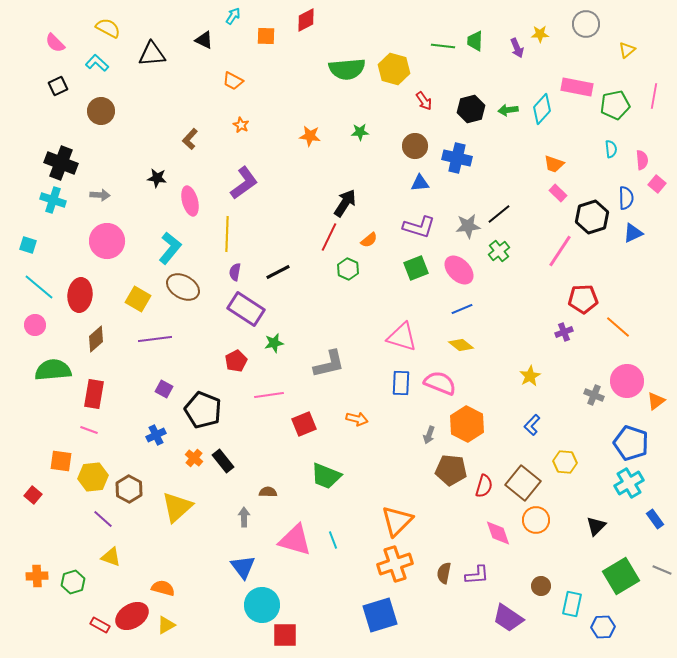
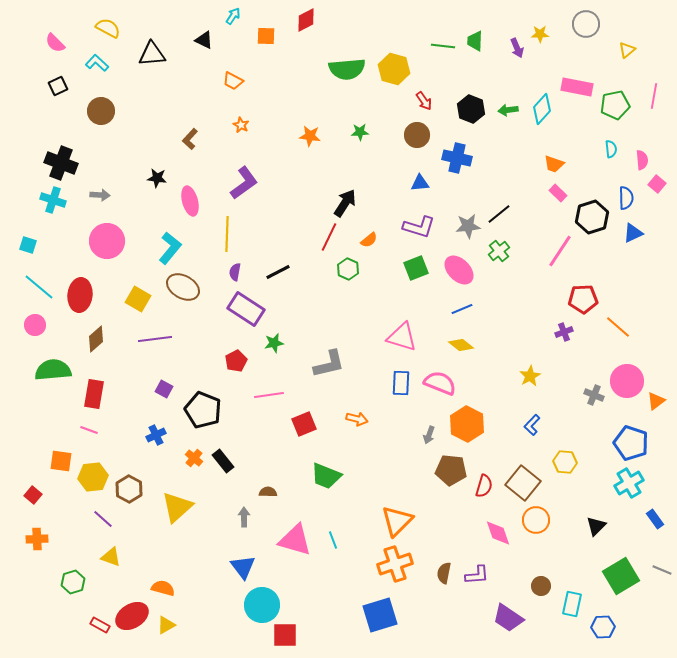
black hexagon at (471, 109): rotated 24 degrees counterclockwise
brown circle at (415, 146): moved 2 px right, 11 px up
orange cross at (37, 576): moved 37 px up
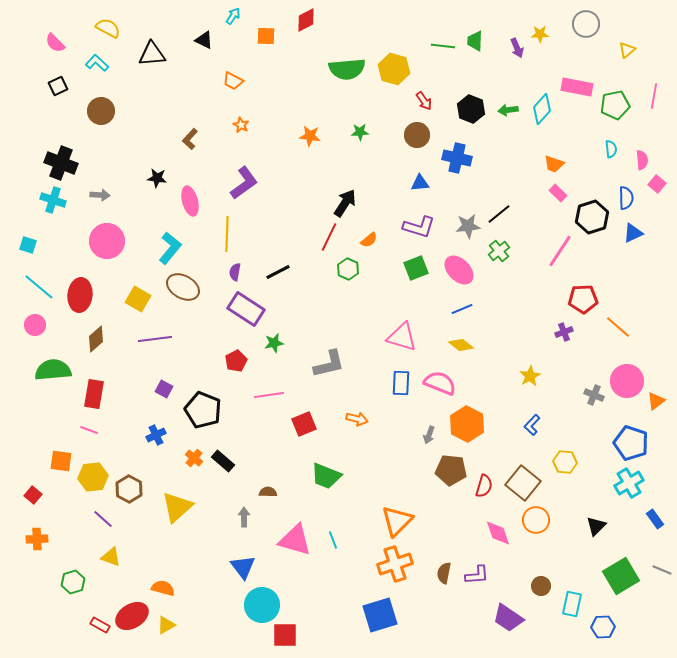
black rectangle at (223, 461): rotated 10 degrees counterclockwise
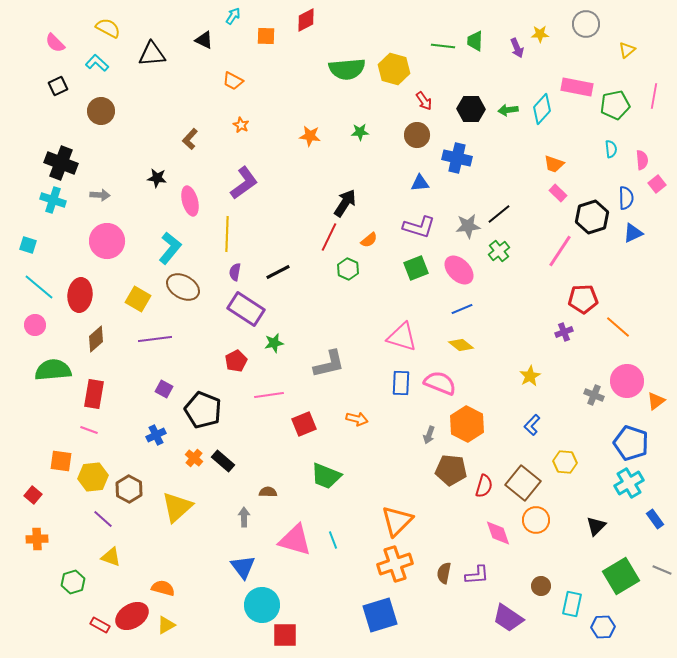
black hexagon at (471, 109): rotated 20 degrees counterclockwise
pink square at (657, 184): rotated 12 degrees clockwise
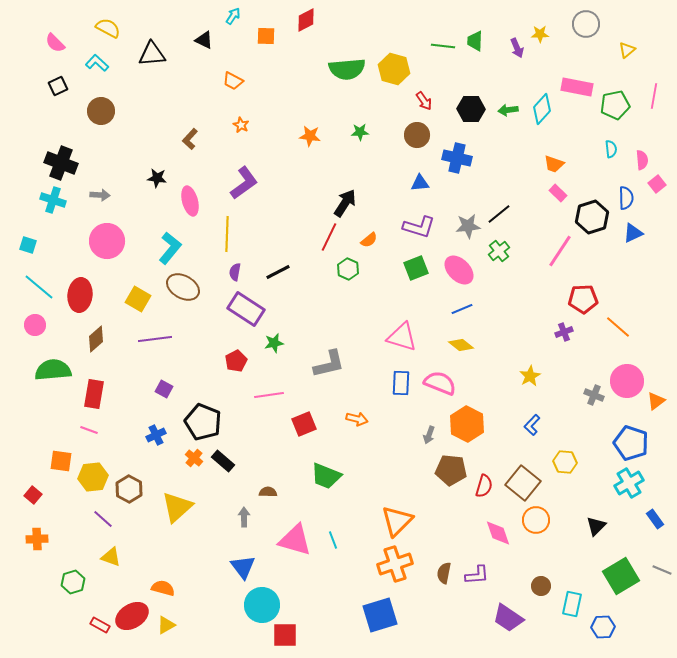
black pentagon at (203, 410): moved 12 px down
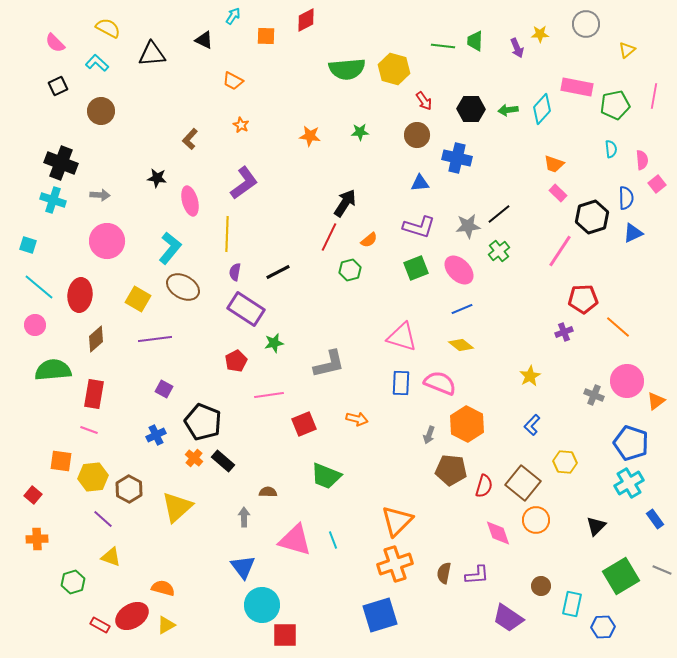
green hexagon at (348, 269): moved 2 px right, 1 px down; rotated 20 degrees clockwise
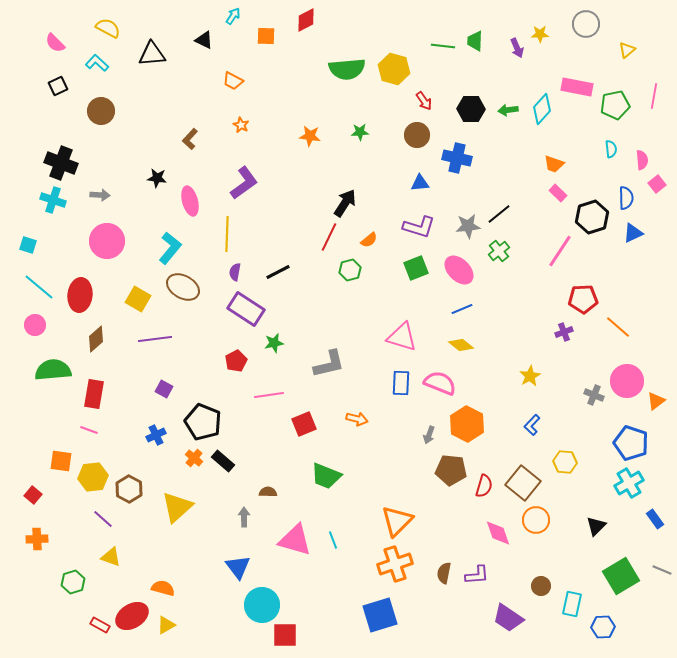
blue triangle at (243, 567): moved 5 px left
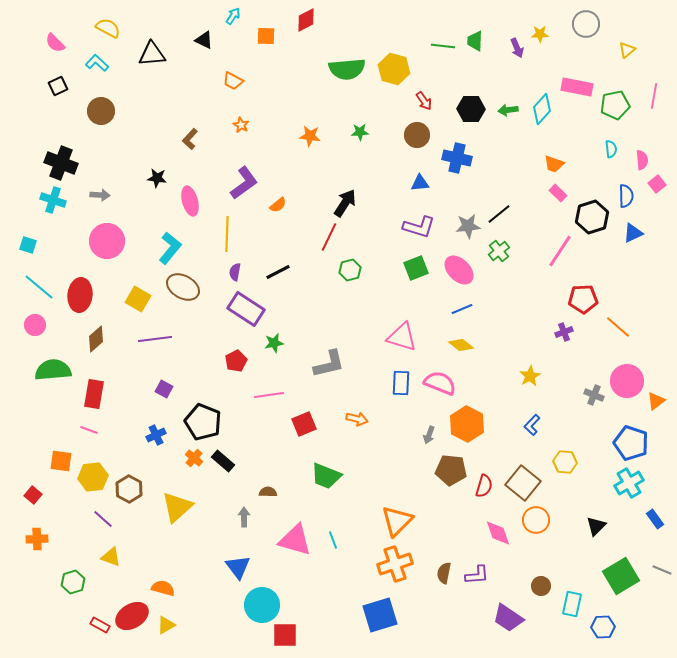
blue semicircle at (626, 198): moved 2 px up
orange semicircle at (369, 240): moved 91 px left, 35 px up
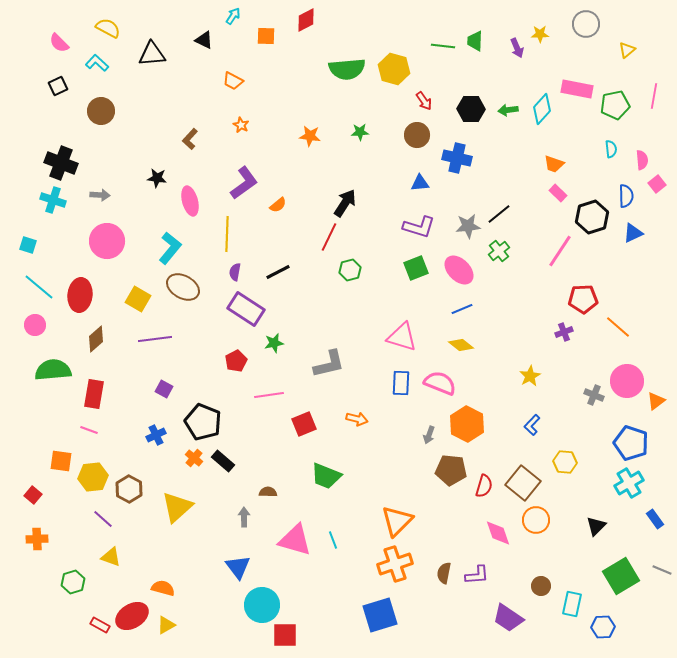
pink semicircle at (55, 43): moved 4 px right
pink rectangle at (577, 87): moved 2 px down
